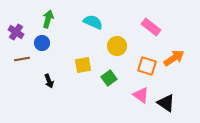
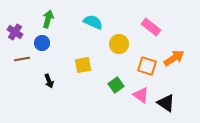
purple cross: moved 1 px left
yellow circle: moved 2 px right, 2 px up
green square: moved 7 px right, 7 px down
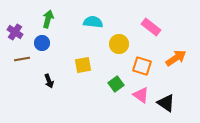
cyan semicircle: rotated 18 degrees counterclockwise
orange arrow: moved 2 px right
orange square: moved 5 px left
green square: moved 1 px up
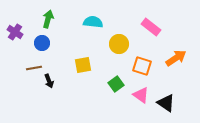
brown line: moved 12 px right, 9 px down
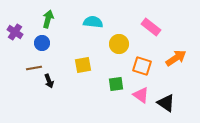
green square: rotated 28 degrees clockwise
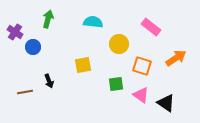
blue circle: moved 9 px left, 4 px down
brown line: moved 9 px left, 24 px down
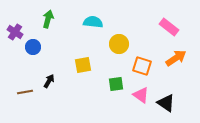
pink rectangle: moved 18 px right
black arrow: rotated 128 degrees counterclockwise
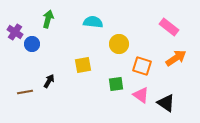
blue circle: moved 1 px left, 3 px up
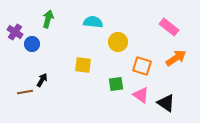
yellow circle: moved 1 px left, 2 px up
yellow square: rotated 18 degrees clockwise
black arrow: moved 7 px left, 1 px up
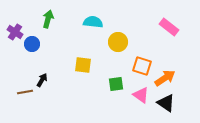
orange arrow: moved 11 px left, 20 px down
